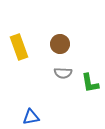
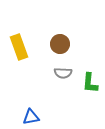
green L-shape: rotated 15 degrees clockwise
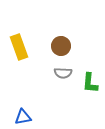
brown circle: moved 1 px right, 2 px down
blue triangle: moved 8 px left
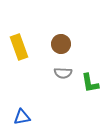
brown circle: moved 2 px up
green L-shape: rotated 15 degrees counterclockwise
blue triangle: moved 1 px left
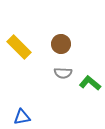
yellow rectangle: rotated 25 degrees counterclockwise
green L-shape: rotated 140 degrees clockwise
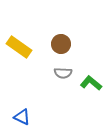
yellow rectangle: rotated 10 degrees counterclockwise
green L-shape: moved 1 px right
blue triangle: rotated 36 degrees clockwise
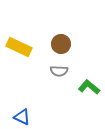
yellow rectangle: rotated 10 degrees counterclockwise
gray semicircle: moved 4 px left, 2 px up
green L-shape: moved 2 px left, 4 px down
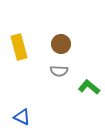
yellow rectangle: rotated 50 degrees clockwise
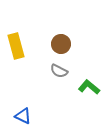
yellow rectangle: moved 3 px left, 1 px up
gray semicircle: rotated 24 degrees clockwise
blue triangle: moved 1 px right, 1 px up
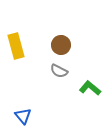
brown circle: moved 1 px down
green L-shape: moved 1 px right, 1 px down
blue triangle: rotated 24 degrees clockwise
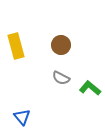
gray semicircle: moved 2 px right, 7 px down
blue triangle: moved 1 px left, 1 px down
